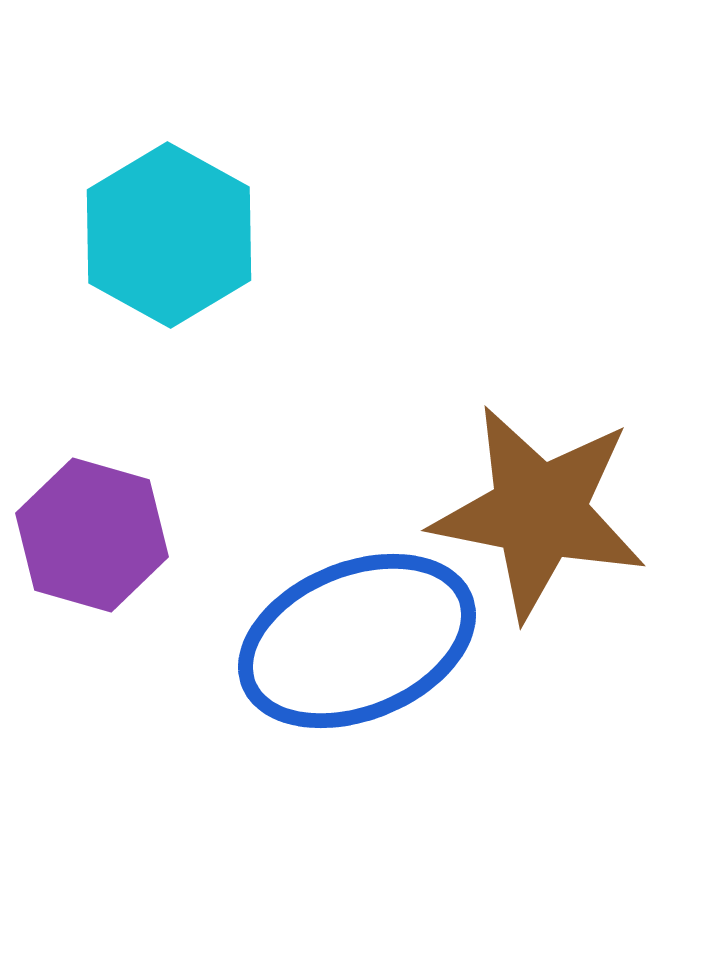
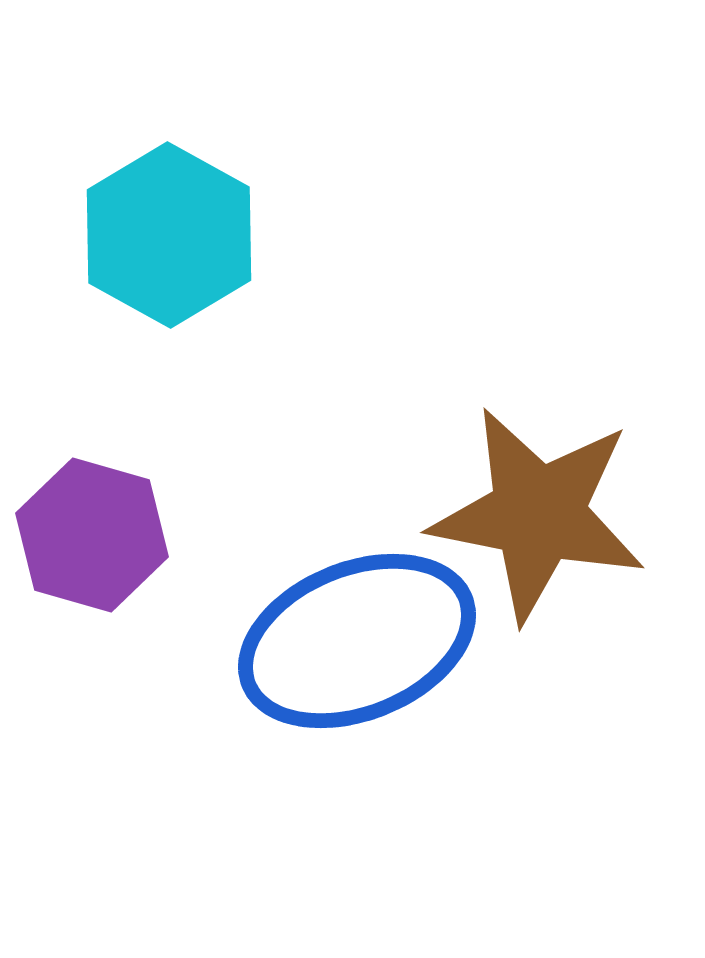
brown star: moved 1 px left, 2 px down
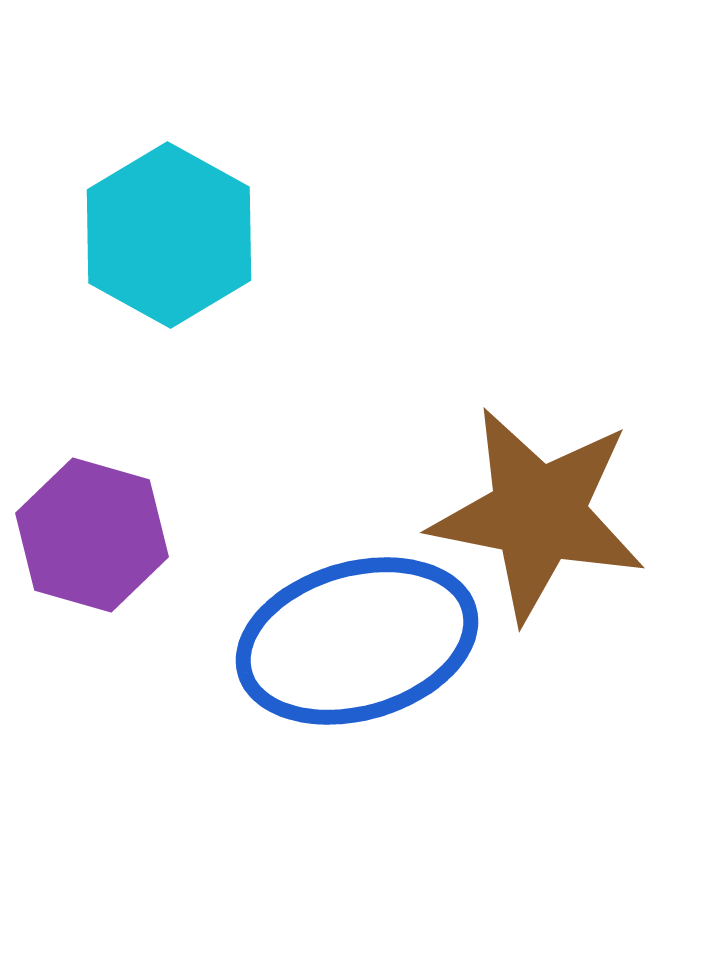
blue ellipse: rotated 6 degrees clockwise
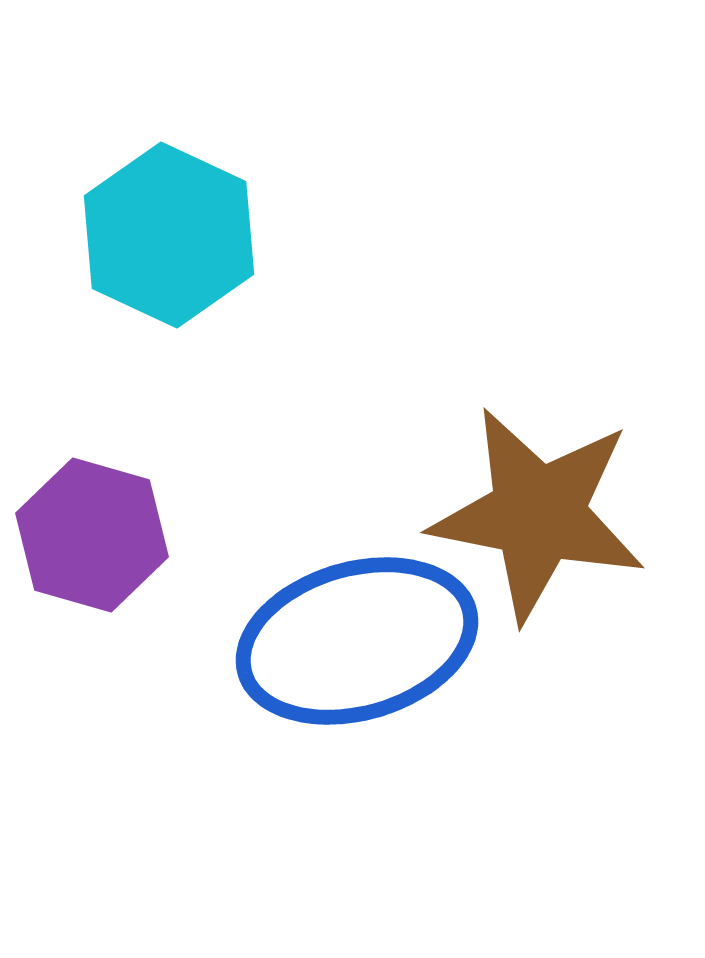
cyan hexagon: rotated 4 degrees counterclockwise
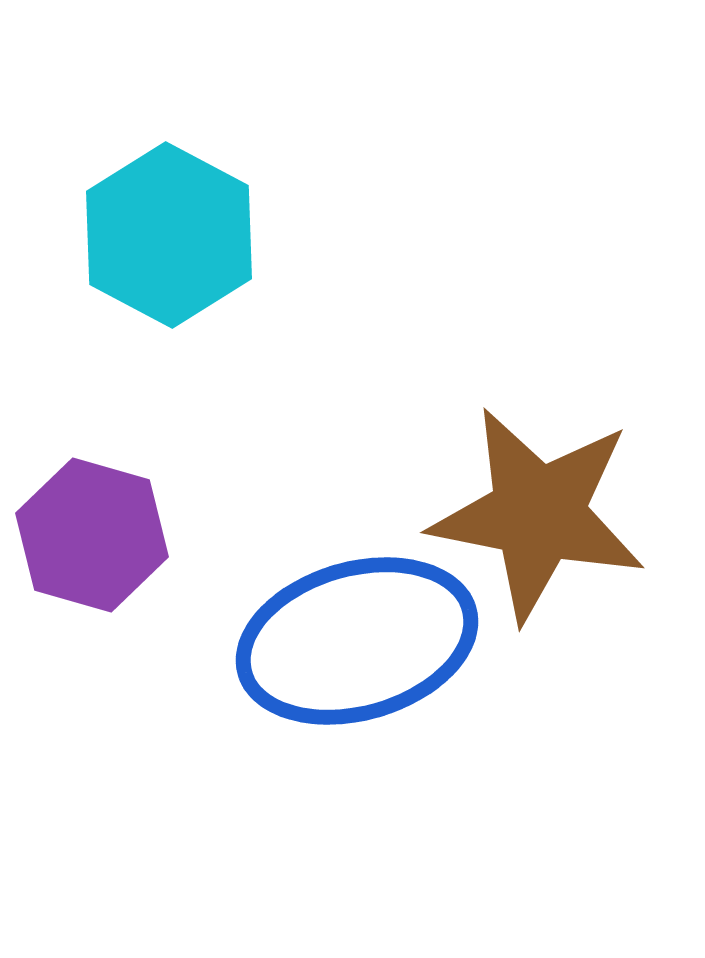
cyan hexagon: rotated 3 degrees clockwise
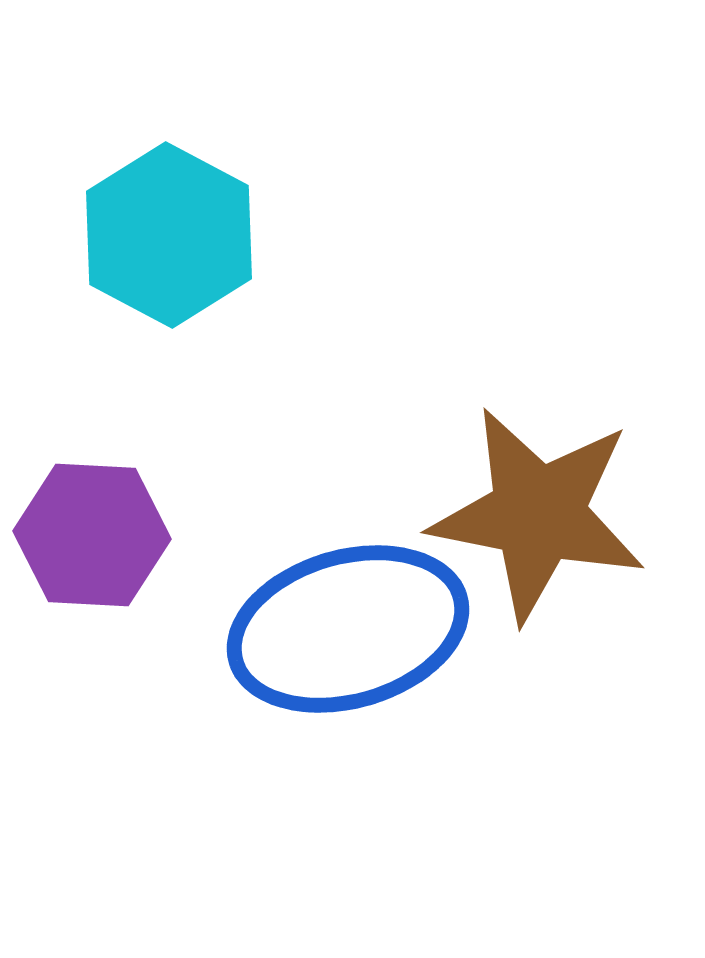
purple hexagon: rotated 13 degrees counterclockwise
blue ellipse: moved 9 px left, 12 px up
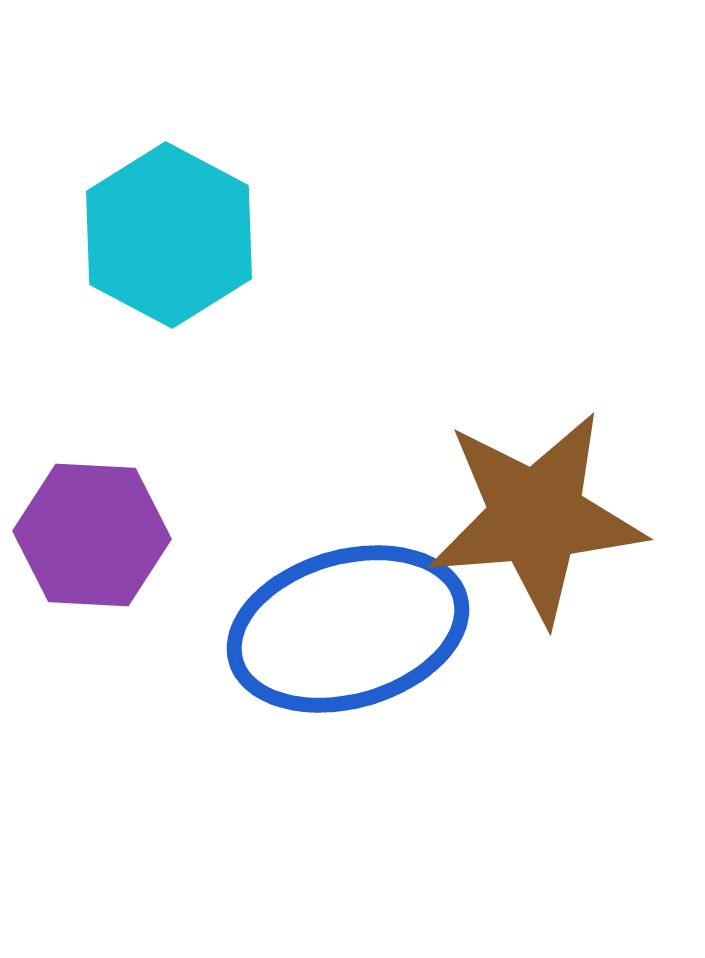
brown star: moved 2 px left, 3 px down; rotated 16 degrees counterclockwise
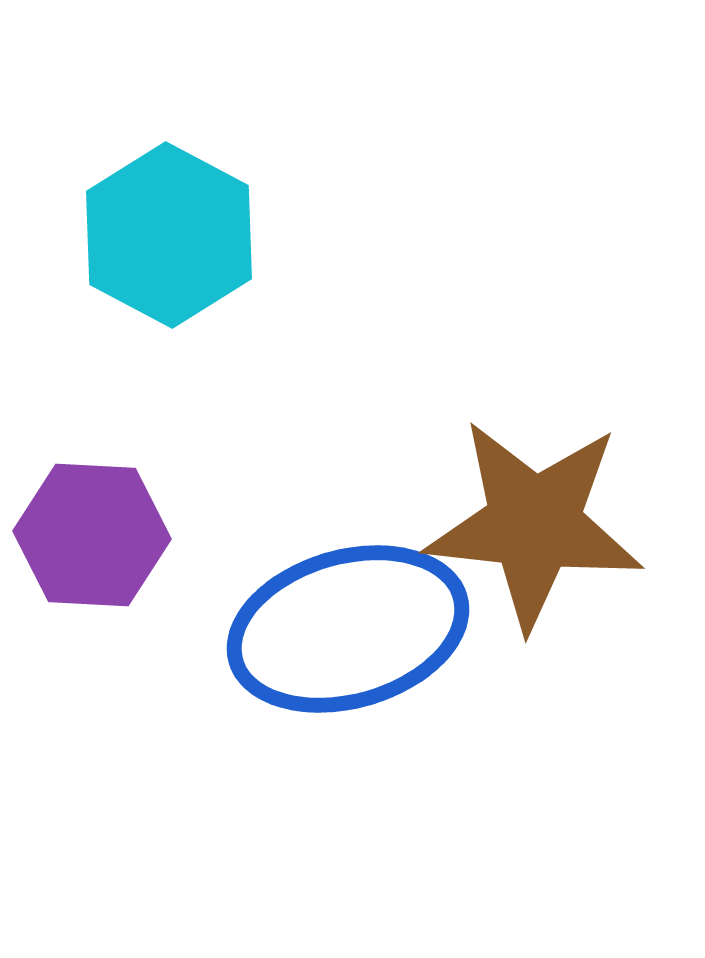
brown star: moved 2 px left, 7 px down; rotated 11 degrees clockwise
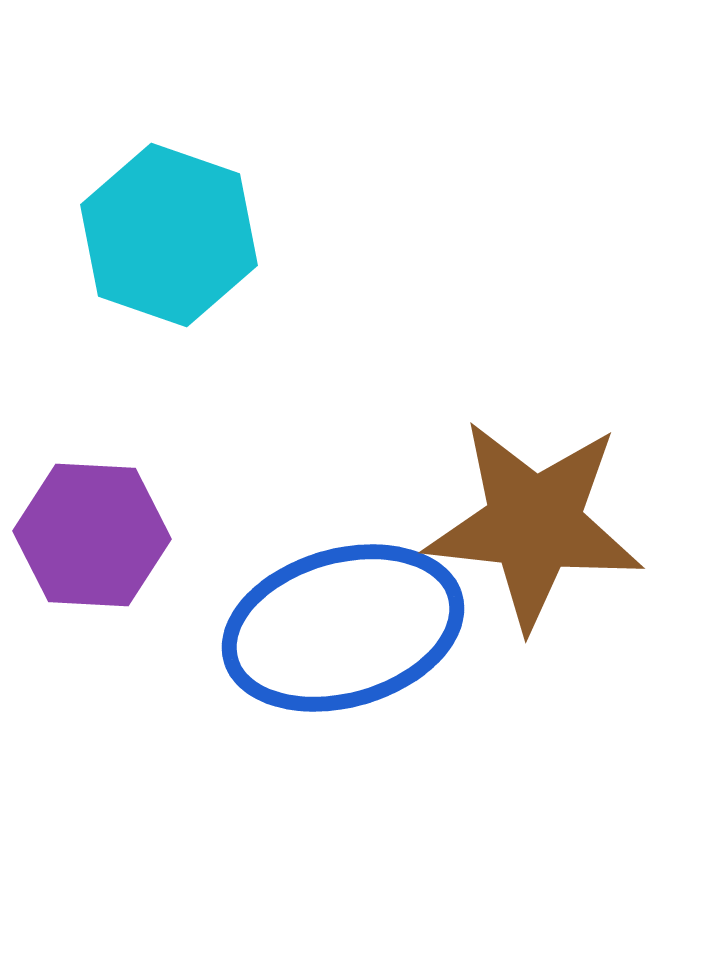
cyan hexagon: rotated 9 degrees counterclockwise
blue ellipse: moved 5 px left, 1 px up
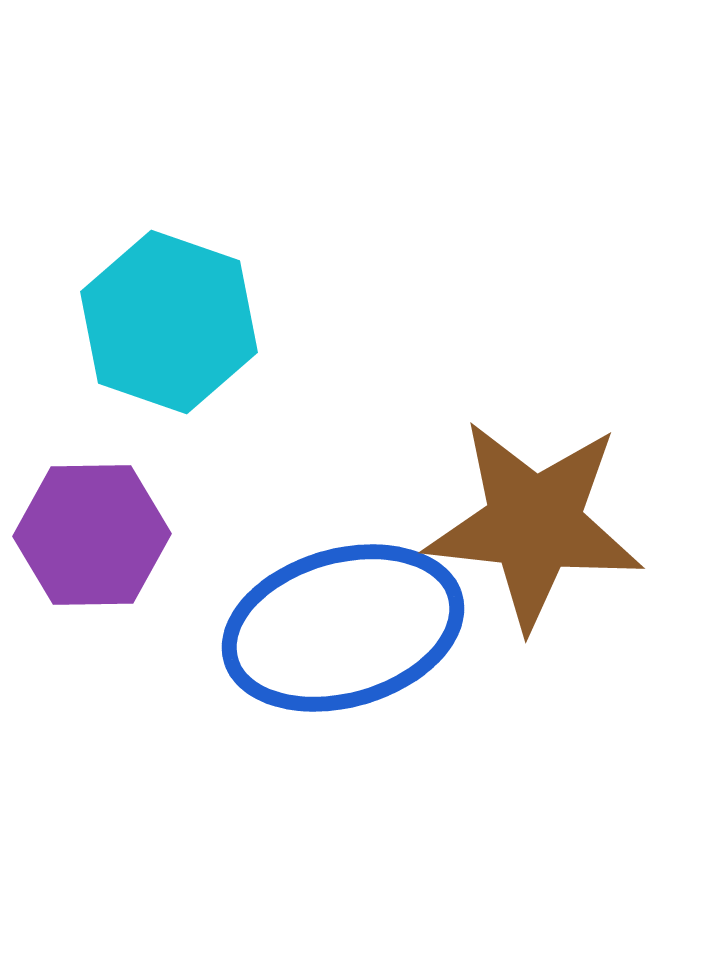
cyan hexagon: moved 87 px down
purple hexagon: rotated 4 degrees counterclockwise
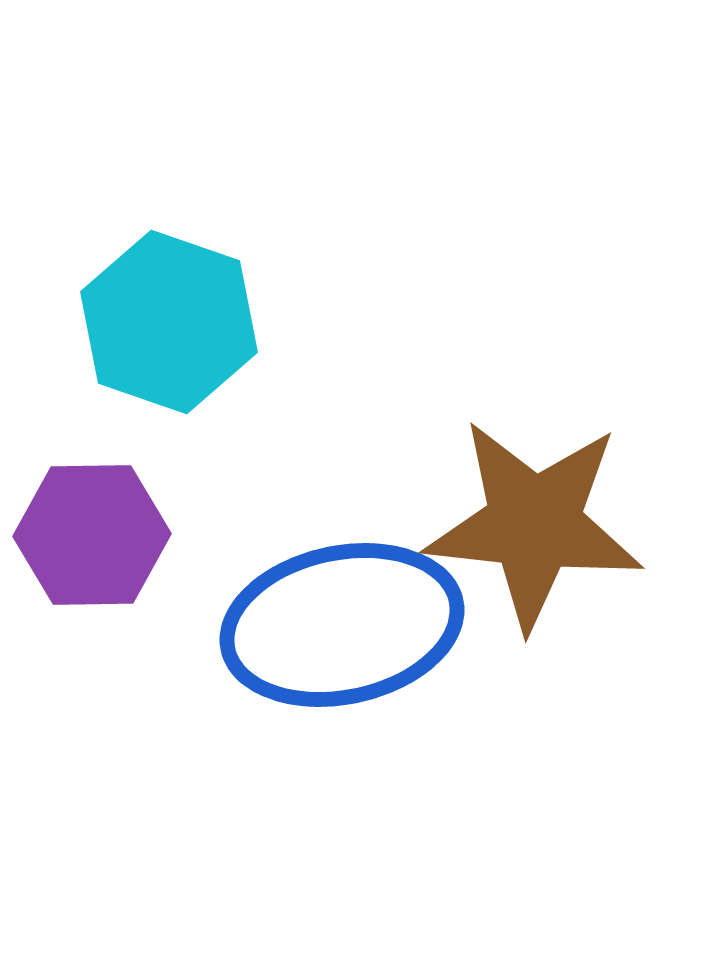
blue ellipse: moved 1 px left, 3 px up; rotated 4 degrees clockwise
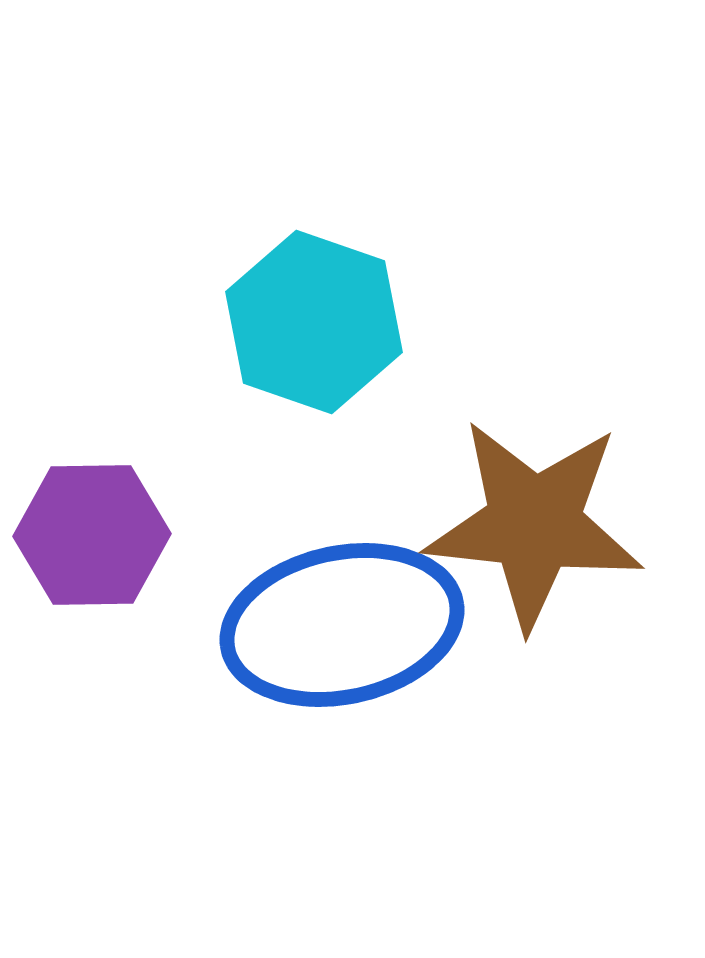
cyan hexagon: moved 145 px right
